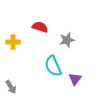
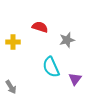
cyan semicircle: moved 2 px left, 1 px down
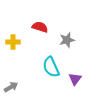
gray arrow: rotated 88 degrees counterclockwise
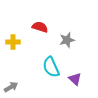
purple triangle: rotated 24 degrees counterclockwise
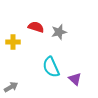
red semicircle: moved 4 px left
gray star: moved 8 px left, 8 px up
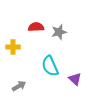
red semicircle: rotated 21 degrees counterclockwise
yellow cross: moved 5 px down
cyan semicircle: moved 1 px left, 1 px up
gray arrow: moved 8 px right, 1 px up
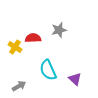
red semicircle: moved 3 px left, 11 px down
gray star: moved 2 px up
yellow cross: moved 2 px right; rotated 32 degrees clockwise
cyan semicircle: moved 2 px left, 4 px down
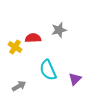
purple triangle: rotated 32 degrees clockwise
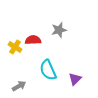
red semicircle: moved 2 px down
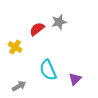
gray star: moved 8 px up
red semicircle: moved 4 px right, 11 px up; rotated 35 degrees counterclockwise
